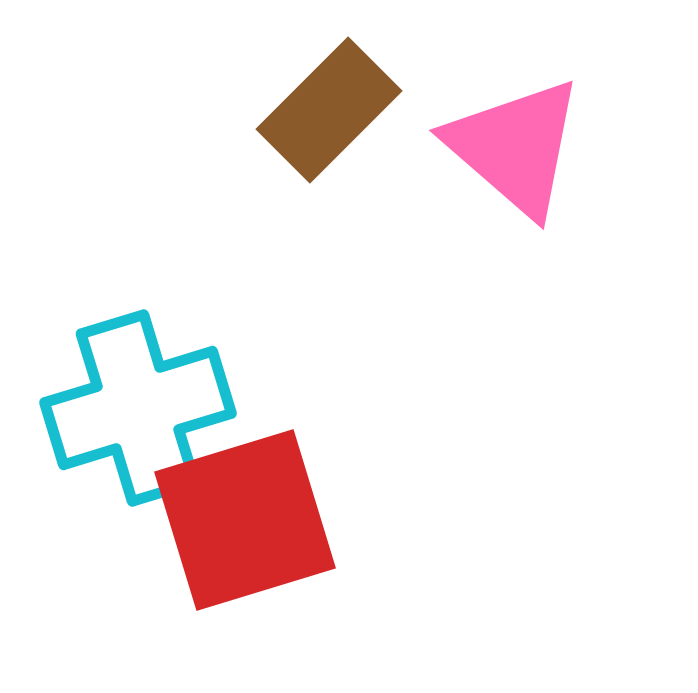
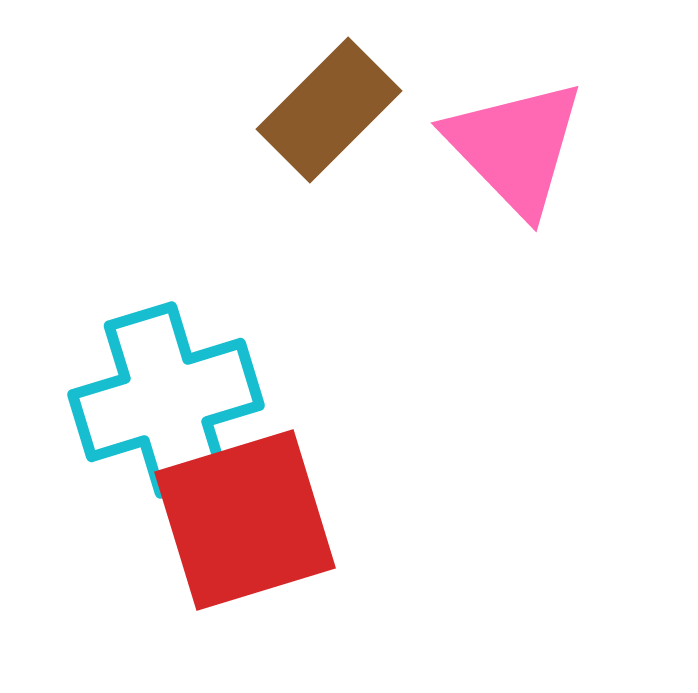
pink triangle: rotated 5 degrees clockwise
cyan cross: moved 28 px right, 8 px up
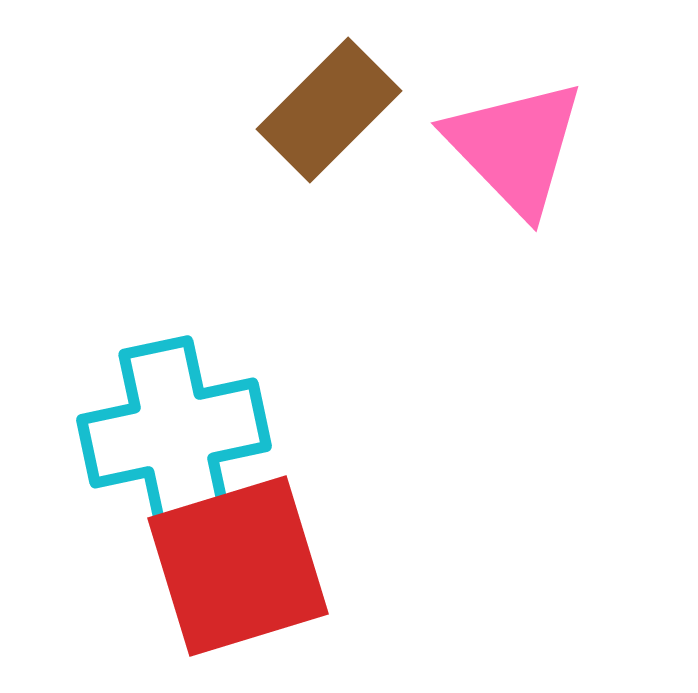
cyan cross: moved 8 px right, 33 px down; rotated 5 degrees clockwise
red square: moved 7 px left, 46 px down
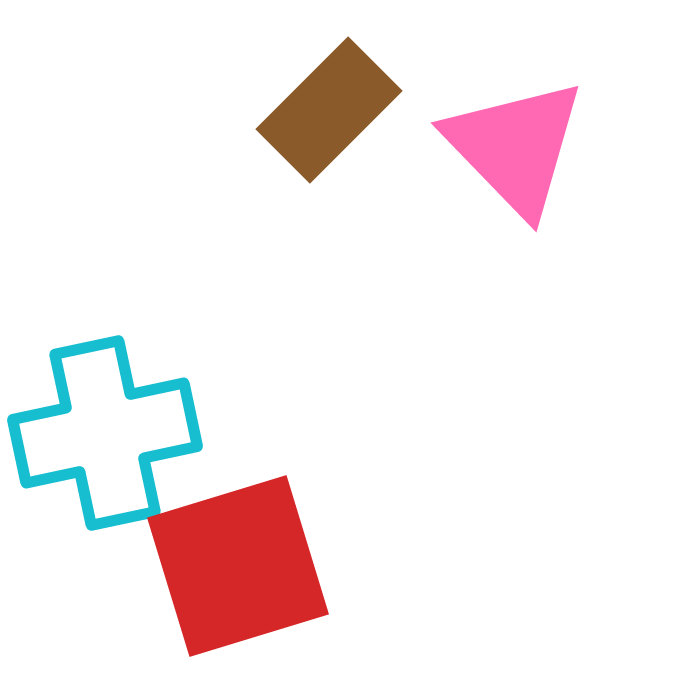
cyan cross: moved 69 px left
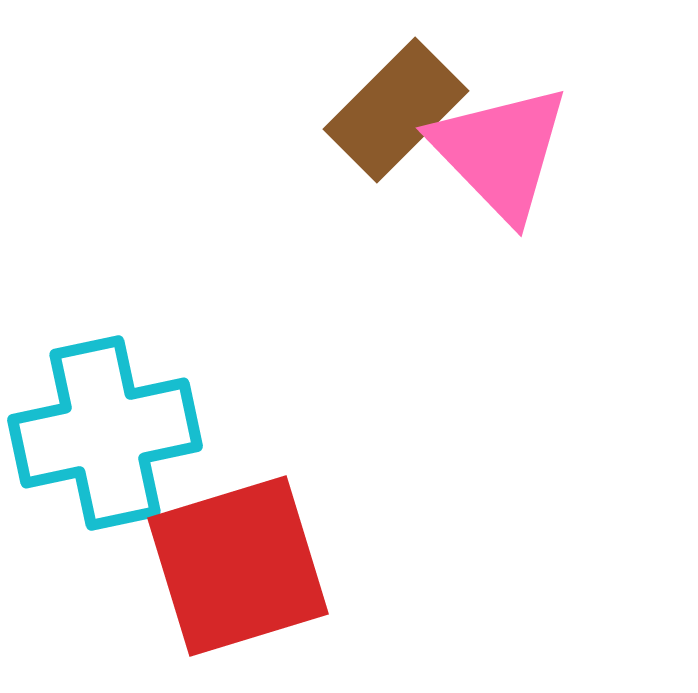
brown rectangle: moved 67 px right
pink triangle: moved 15 px left, 5 px down
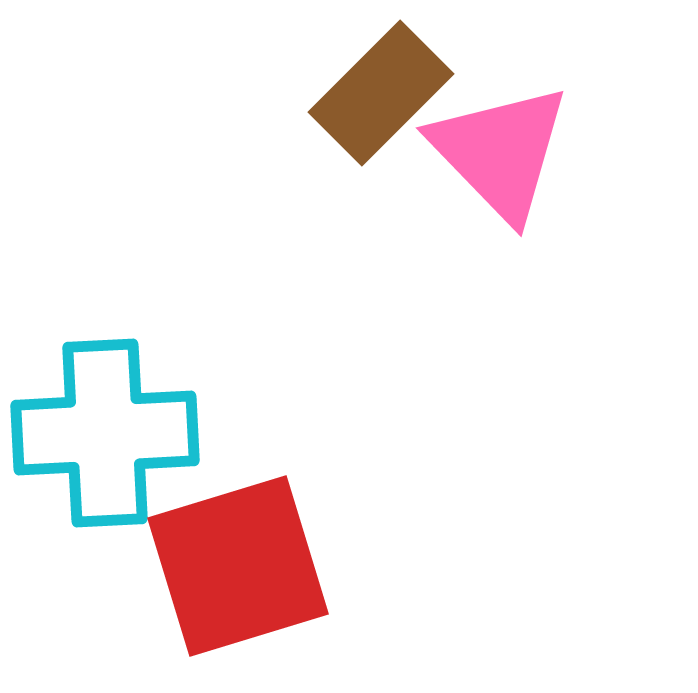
brown rectangle: moved 15 px left, 17 px up
cyan cross: rotated 9 degrees clockwise
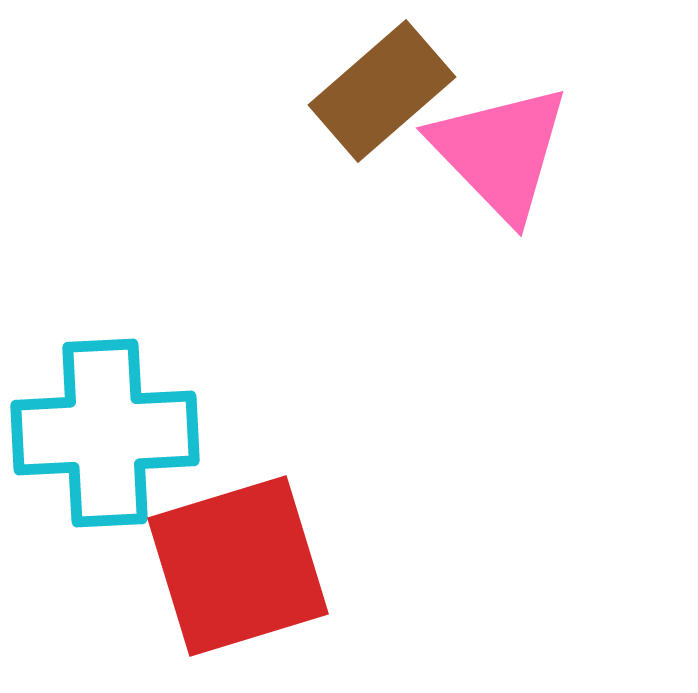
brown rectangle: moved 1 px right, 2 px up; rotated 4 degrees clockwise
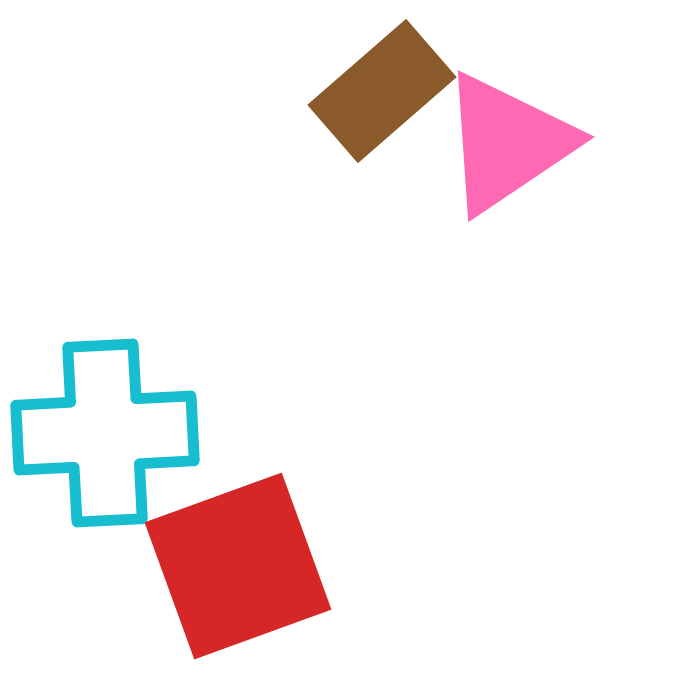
pink triangle: moved 7 px right, 9 px up; rotated 40 degrees clockwise
red square: rotated 3 degrees counterclockwise
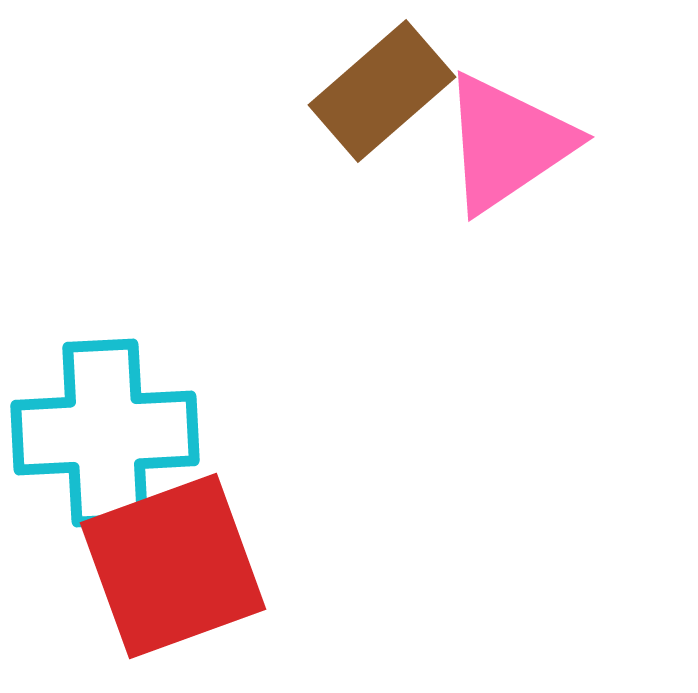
red square: moved 65 px left
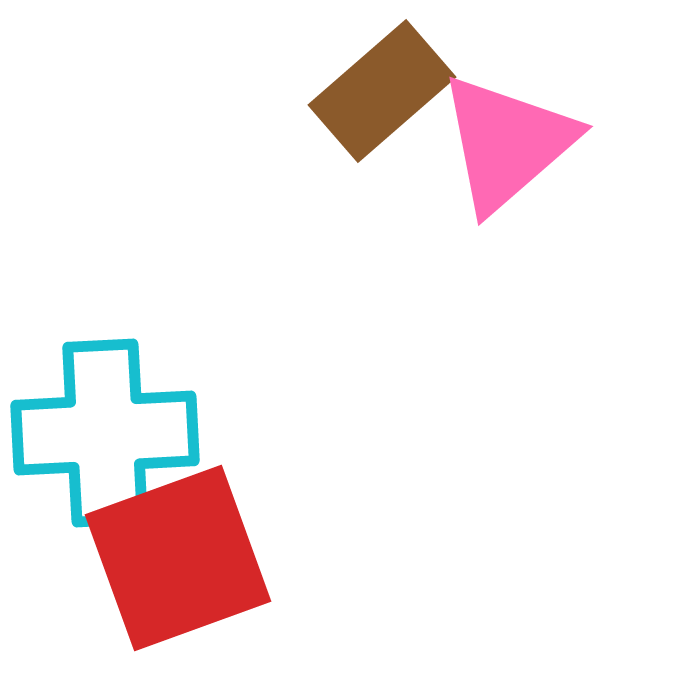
pink triangle: rotated 7 degrees counterclockwise
red square: moved 5 px right, 8 px up
